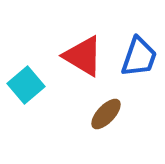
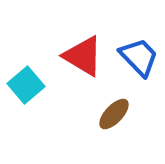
blue trapezoid: rotated 63 degrees counterclockwise
brown ellipse: moved 8 px right
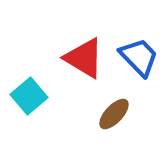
red triangle: moved 1 px right, 2 px down
cyan square: moved 3 px right, 11 px down
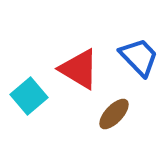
red triangle: moved 5 px left, 11 px down
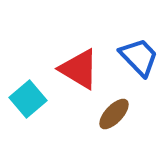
cyan square: moved 1 px left, 3 px down
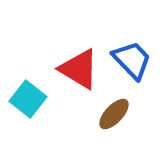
blue trapezoid: moved 7 px left, 3 px down
cyan square: rotated 12 degrees counterclockwise
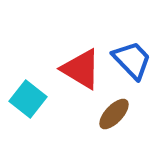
red triangle: moved 2 px right
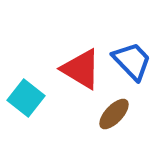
blue trapezoid: moved 1 px down
cyan square: moved 2 px left, 1 px up
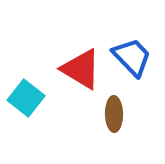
blue trapezoid: moved 4 px up
brown ellipse: rotated 44 degrees counterclockwise
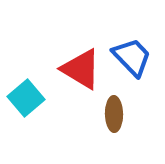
cyan square: rotated 12 degrees clockwise
